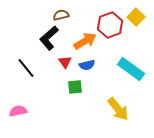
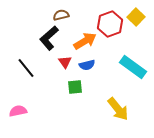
red hexagon: moved 1 px up
cyan rectangle: moved 2 px right, 2 px up
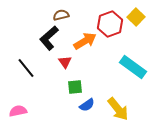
blue semicircle: moved 40 px down; rotated 21 degrees counterclockwise
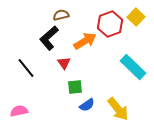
red triangle: moved 1 px left, 1 px down
cyan rectangle: rotated 8 degrees clockwise
pink semicircle: moved 1 px right
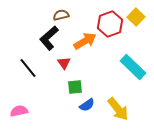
black line: moved 2 px right
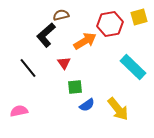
yellow square: moved 3 px right; rotated 30 degrees clockwise
red hexagon: rotated 10 degrees clockwise
black L-shape: moved 3 px left, 3 px up
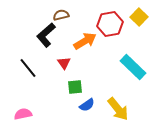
yellow square: rotated 30 degrees counterclockwise
pink semicircle: moved 4 px right, 3 px down
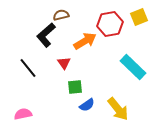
yellow square: rotated 24 degrees clockwise
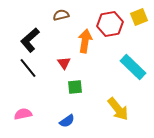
black L-shape: moved 16 px left, 5 px down
orange arrow: rotated 50 degrees counterclockwise
blue semicircle: moved 20 px left, 16 px down
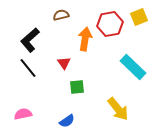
orange arrow: moved 2 px up
green square: moved 2 px right
